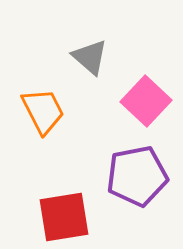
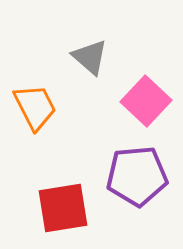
orange trapezoid: moved 8 px left, 4 px up
purple pentagon: rotated 6 degrees clockwise
red square: moved 1 px left, 9 px up
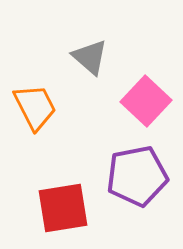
purple pentagon: rotated 6 degrees counterclockwise
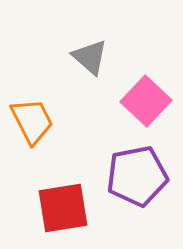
orange trapezoid: moved 3 px left, 14 px down
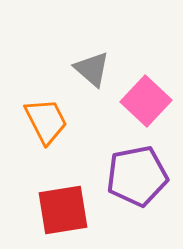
gray triangle: moved 2 px right, 12 px down
orange trapezoid: moved 14 px right
red square: moved 2 px down
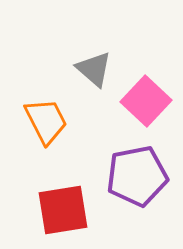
gray triangle: moved 2 px right
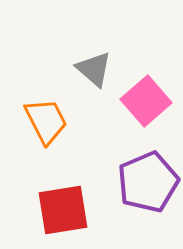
pink square: rotated 6 degrees clockwise
purple pentagon: moved 11 px right, 6 px down; rotated 12 degrees counterclockwise
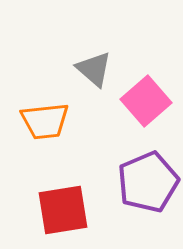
orange trapezoid: moved 1 px left; rotated 111 degrees clockwise
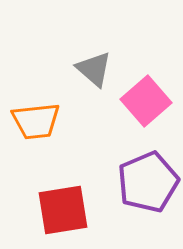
orange trapezoid: moved 9 px left
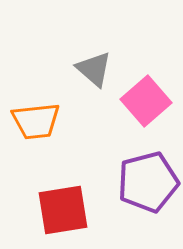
purple pentagon: rotated 8 degrees clockwise
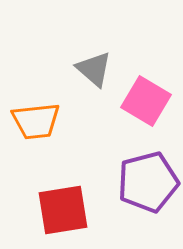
pink square: rotated 18 degrees counterclockwise
